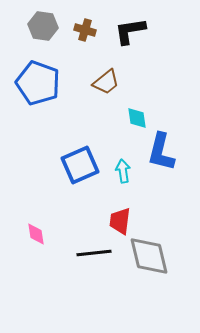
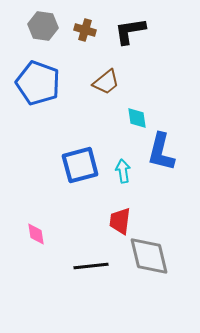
blue square: rotated 9 degrees clockwise
black line: moved 3 px left, 13 px down
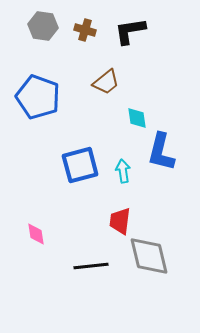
blue pentagon: moved 14 px down
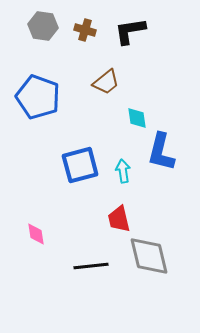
red trapezoid: moved 1 px left, 2 px up; rotated 20 degrees counterclockwise
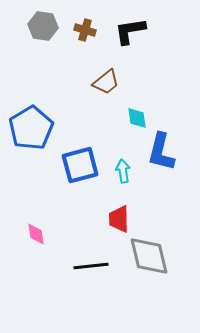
blue pentagon: moved 7 px left, 31 px down; rotated 21 degrees clockwise
red trapezoid: rotated 12 degrees clockwise
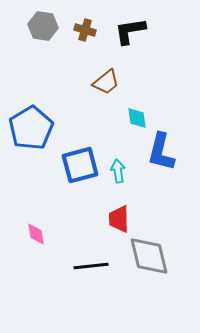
cyan arrow: moved 5 px left
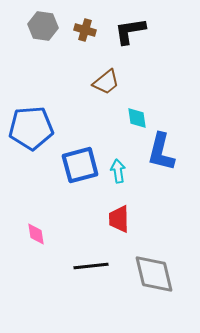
blue pentagon: rotated 27 degrees clockwise
gray diamond: moved 5 px right, 18 px down
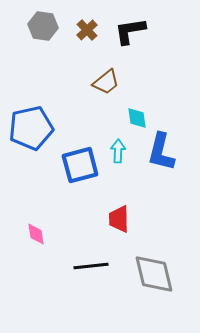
brown cross: moved 2 px right; rotated 30 degrees clockwise
blue pentagon: rotated 9 degrees counterclockwise
cyan arrow: moved 20 px up; rotated 10 degrees clockwise
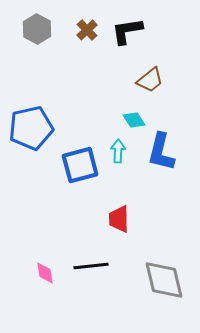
gray hexagon: moved 6 px left, 3 px down; rotated 20 degrees clockwise
black L-shape: moved 3 px left
brown trapezoid: moved 44 px right, 2 px up
cyan diamond: moved 3 px left, 2 px down; rotated 25 degrees counterclockwise
pink diamond: moved 9 px right, 39 px down
gray diamond: moved 10 px right, 6 px down
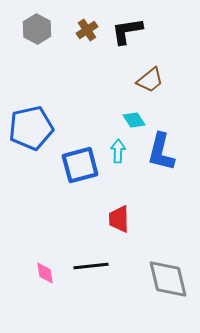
brown cross: rotated 10 degrees clockwise
gray diamond: moved 4 px right, 1 px up
